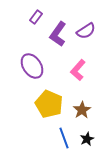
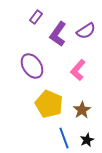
black star: moved 1 px down
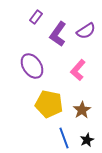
yellow pentagon: rotated 12 degrees counterclockwise
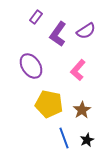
purple ellipse: moved 1 px left
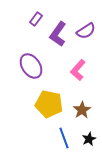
purple rectangle: moved 2 px down
black star: moved 2 px right, 1 px up
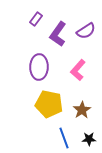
purple ellipse: moved 8 px right, 1 px down; rotated 35 degrees clockwise
black star: rotated 24 degrees clockwise
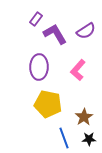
purple L-shape: moved 3 px left; rotated 115 degrees clockwise
yellow pentagon: moved 1 px left
brown star: moved 2 px right, 7 px down
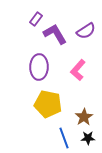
black star: moved 1 px left, 1 px up
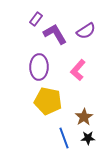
yellow pentagon: moved 3 px up
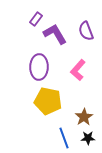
purple semicircle: rotated 102 degrees clockwise
